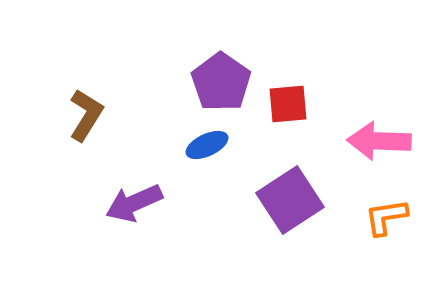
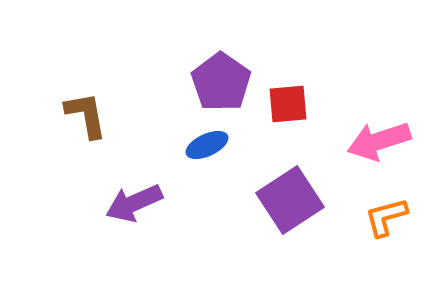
brown L-shape: rotated 42 degrees counterclockwise
pink arrow: rotated 20 degrees counterclockwise
orange L-shape: rotated 6 degrees counterclockwise
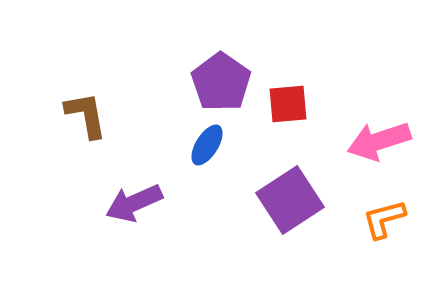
blue ellipse: rotated 33 degrees counterclockwise
orange L-shape: moved 2 px left, 2 px down
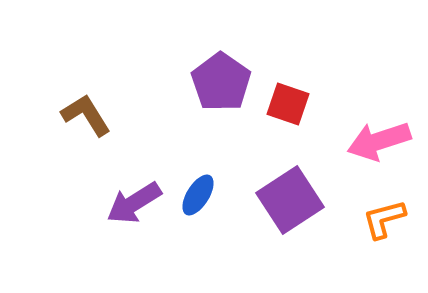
red square: rotated 24 degrees clockwise
brown L-shape: rotated 22 degrees counterclockwise
blue ellipse: moved 9 px left, 50 px down
purple arrow: rotated 8 degrees counterclockwise
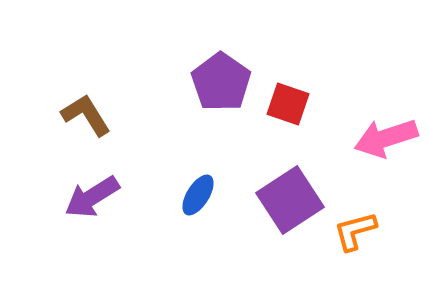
pink arrow: moved 7 px right, 3 px up
purple arrow: moved 42 px left, 6 px up
orange L-shape: moved 29 px left, 12 px down
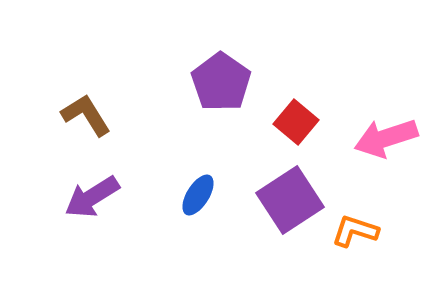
red square: moved 8 px right, 18 px down; rotated 21 degrees clockwise
orange L-shape: rotated 33 degrees clockwise
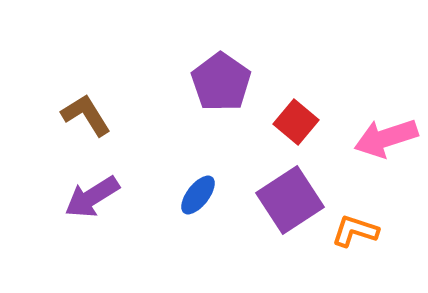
blue ellipse: rotated 6 degrees clockwise
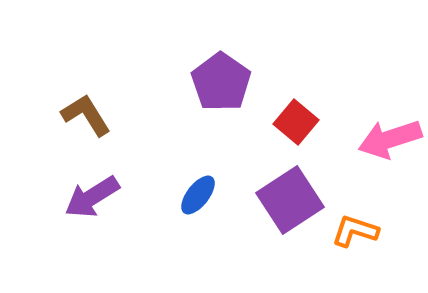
pink arrow: moved 4 px right, 1 px down
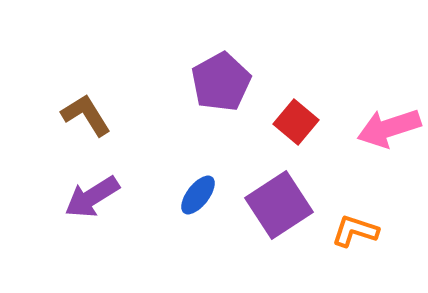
purple pentagon: rotated 8 degrees clockwise
pink arrow: moved 1 px left, 11 px up
purple square: moved 11 px left, 5 px down
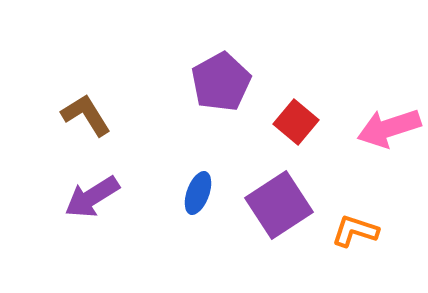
blue ellipse: moved 2 px up; rotated 18 degrees counterclockwise
